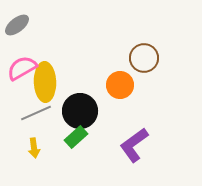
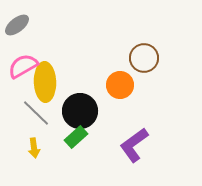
pink semicircle: moved 1 px right, 2 px up
gray line: rotated 68 degrees clockwise
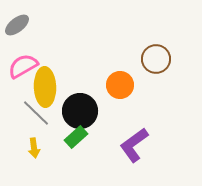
brown circle: moved 12 px right, 1 px down
yellow ellipse: moved 5 px down
